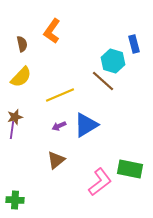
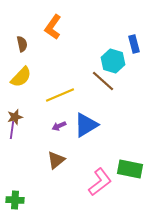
orange L-shape: moved 1 px right, 4 px up
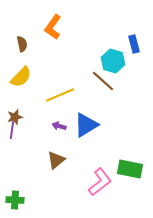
purple arrow: rotated 40 degrees clockwise
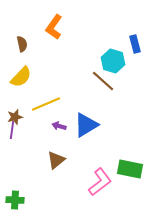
orange L-shape: moved 1 px right
blue rectangle: moved 1 px right
yellow line: moved 14 px left, 9 px down
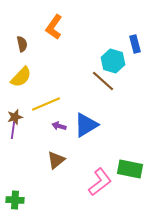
purple line: moved 1 px right
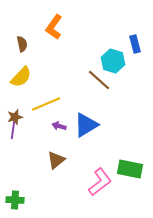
brown line: moved 4 px left, 1 px up
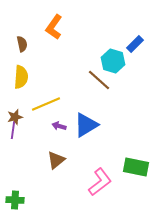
blue rectangle: rotated 60 degrees clockwise
yellow semicircle: rotated 40 degrees counterclockwise
green rectangle: moved 6 px right, 2 px up
